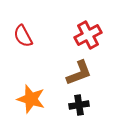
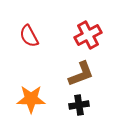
red semicircle: moved 6 px right
brown L-shape: moved 2 px right, 1 px down
orange star: rotated 16 degrees counterclockwise
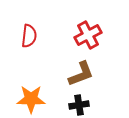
red semicircle: rotated 145 degrees counterclockwise
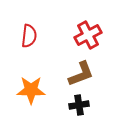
orange star: moved 9 px up
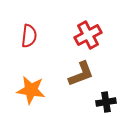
orange star: rotated 8 degrees clockwise
black cross: moved 27 px right, 3 px up
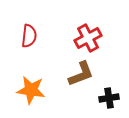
red cross: moved 3 px down
black cross: moved 3 px right, 4 px up
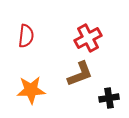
red semicircle: moved 3 px left
brown L-shape: moved 1 px left
orange star: rotated 12 degrees counterclockwise
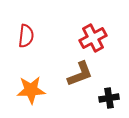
red cross: moved 5 px right
